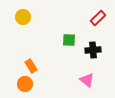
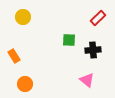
orange rectangle: moved 17 px left, 10 px up
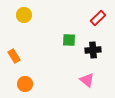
yellow circle: moved 1 px right, 2 px up
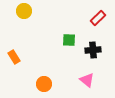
yellow circle: moved 4 px up
orange rectangle: moved 1 px down
orange circle: moved 19 px right
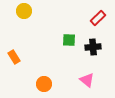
black cross: moved 3 px up
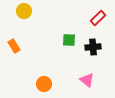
orange rectangle: moved 11 px up
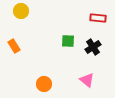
yellow circle: moved 3 px left
red rectangle: rotated 49 degrees clockwise
green square: moved 1 px left, 1 px down
black cross: rotated 28 degrees counterclockwise
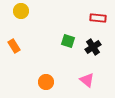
green square: rotated 16 degrees clockwise
orange circle: moved 2 px right, 2 px up
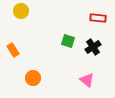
orange rectangle: moved 1 px left, 4 px down
orange circle: moved 13 px left, 4 px up
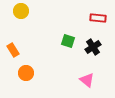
orange circle: moved 7 px left, 5 px up
